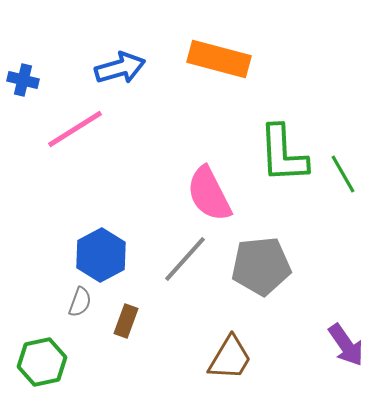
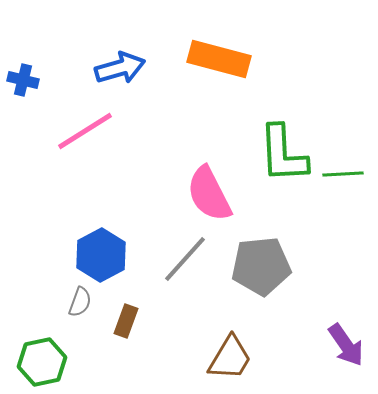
pink line: moved 10 px right, 2 px down
green line: rotated 63 degrees counterclockwise
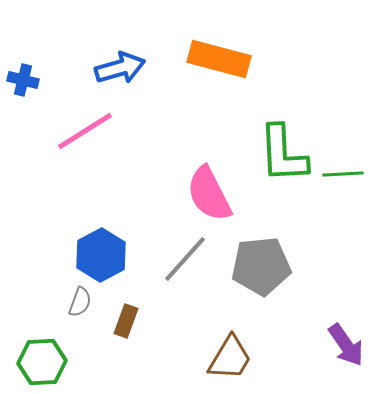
green hexagon: rotated 9 degrees clockwise
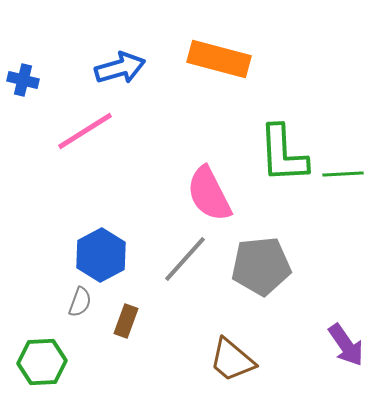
brown trapezoid: moved 2 px right, 2 px down; rotated 99 degrees clockwise
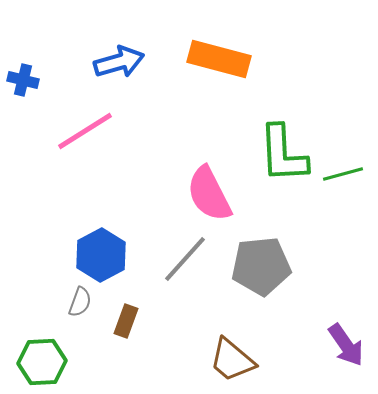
blue arrow: moved 1 px left, 6 px up
green line: rotated 12 degrees counterclockwise
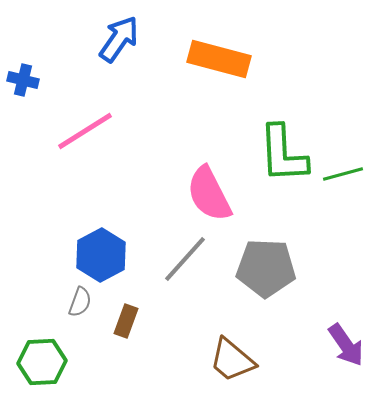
blue arrow: moved 23 px up; rotated 39 degrees counterclockwise
gray pentagon: moved 5 px right, 2 px down; rotated 8 degrees clockwise
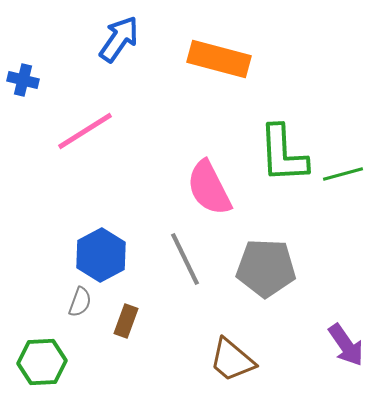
pink semicircle: moved 6 px up
gray line: rotated 68 degrees counterclockwise
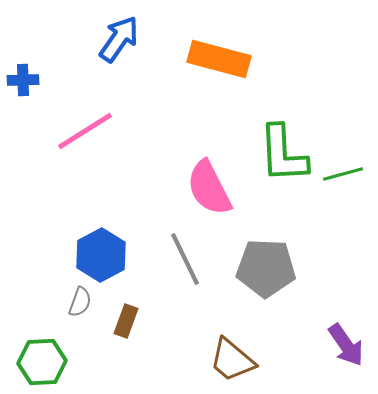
blue cross: rotated 16 degrees counterclockwise
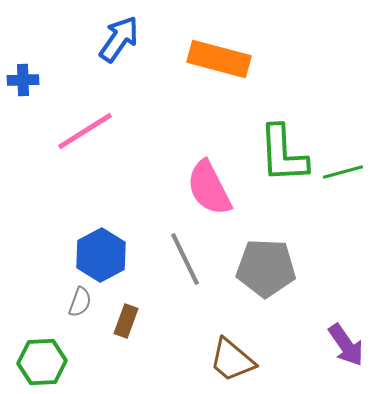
green line: moved 2 px up
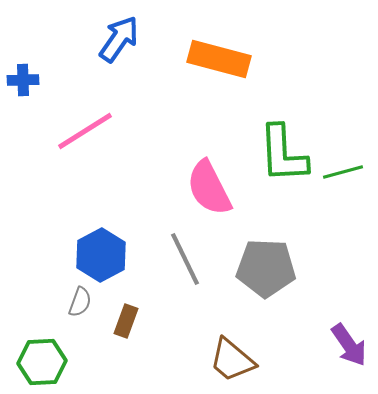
purple arrow: moved 3 px right
